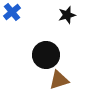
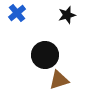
blue cross: moved 5 px right, 1 px down
black circle: moved 1 px left
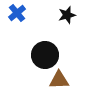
brown triangle: rotated 15 degrees clockwise
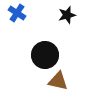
blue cross: rotated 18 degrees counterclockwise
brown triangle: moved 1 px left, 1 px down; rotated 15 degrees clockwise
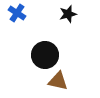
black star: moved 1 px right, 1 px up
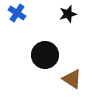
brown triangle: moved 14 px right, 2 px up; rotated 20 degrees clockwise
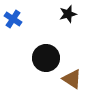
blue cross: moved 4 px left, 6 px down
black circle: moved 1 px right, 3 px down
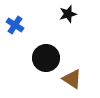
blue cross: moved 2 px right, 6 px down
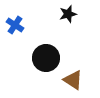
brown triangle: moved 1 px right, 1 px down
